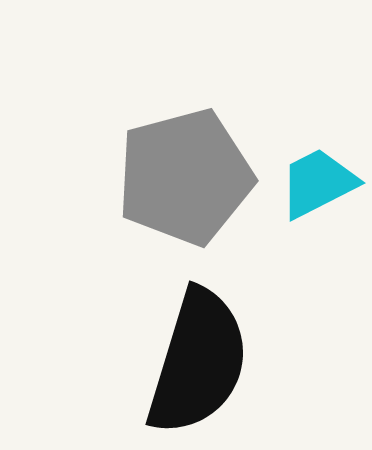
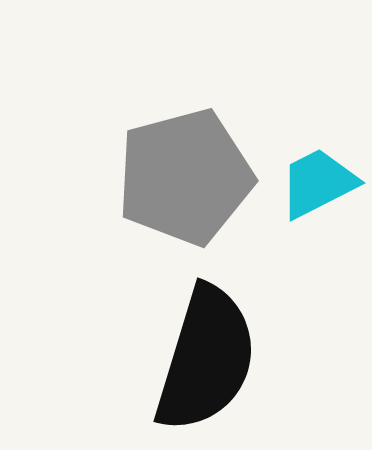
black semicircle: moved 8 px right, 3 px up
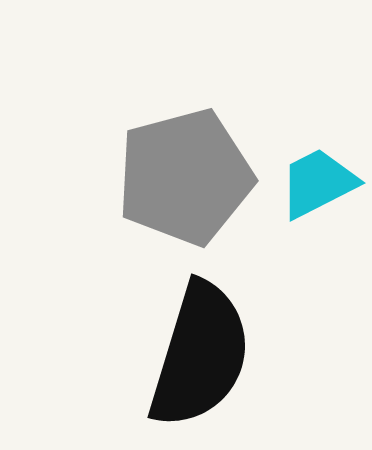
black semicircle: moved 6 px left, 4 px up
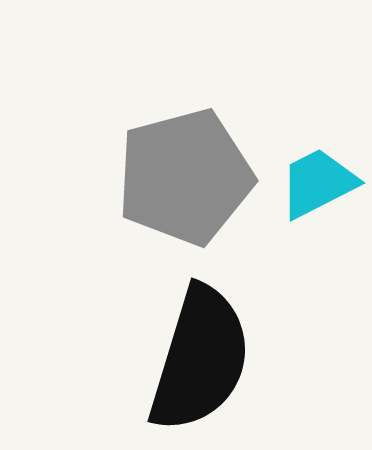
black semicircle: moved 4 px down
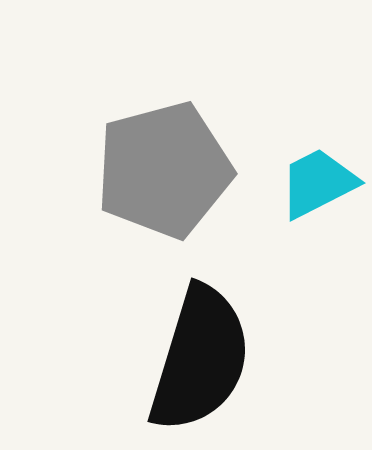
gray pentagon: moved 21 px left, 7 px up
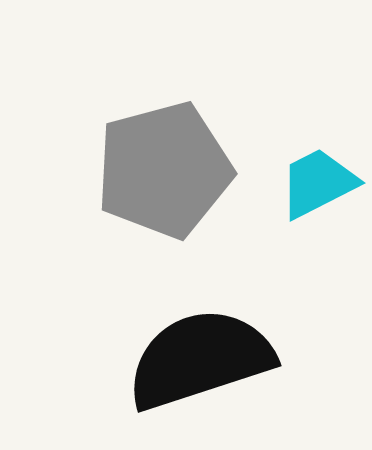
black semicircle: rotated 125 degrees counterclockwise
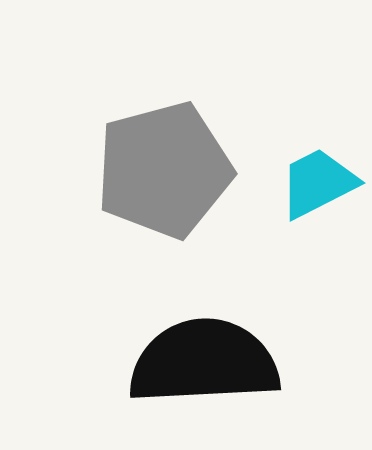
black semicircle: moved 4 px right, 3 px down; rotated 15 degrees clockwise
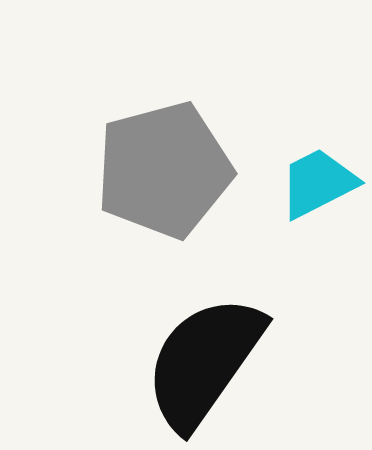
black semicircle: rotated 52 degrees counterclockwise
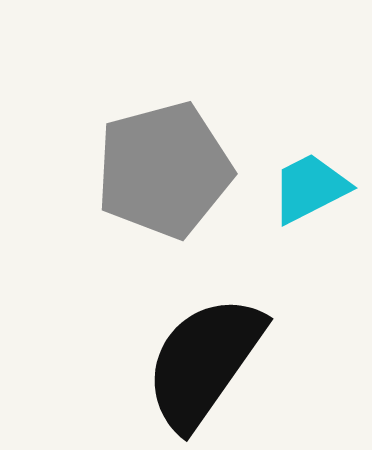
cyan trapezoid: moved 8 px left, 5 px down
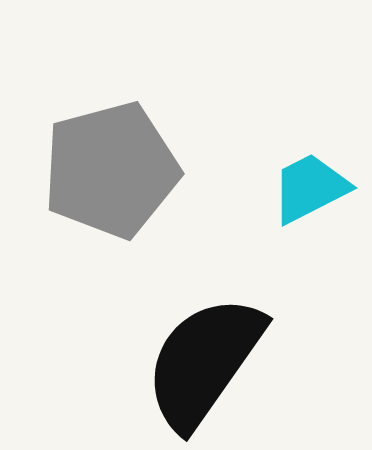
gray pentagon: moved 53 px left
